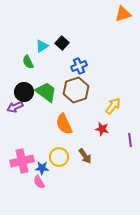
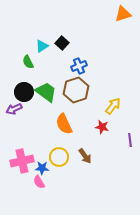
purple arrow: moved 1 px left, 2 px down
red star: moved 2 px up
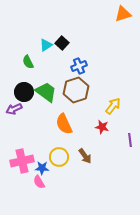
cyan triangle: moved 4 px right, 1 px up
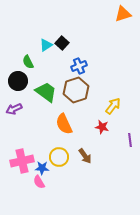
black circle: moved 6 px left, 11 px up
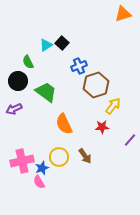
brown hexagon: moved 20 px right, 5 px up
red star: rotated 16 degrees counterclockwise
purple line: rotated 48 degrees clockwise
blue star: rotated 24 degrees counterclockwise
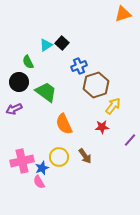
black circle: moved 1 px right, 1 px down
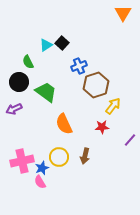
orange triangle: moved 1 px up; rotated 42 degrees counterclockwise
brown arrow: rotated 49 degrees clockwise
pink semicircle: moved 1 px right
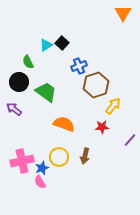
purple arrow: rotated 63 degrees clockwise
orange semicircle: rotated 135 degrees clockwise
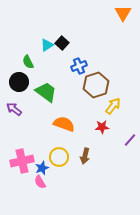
cyan triangle: moved 1 px right
